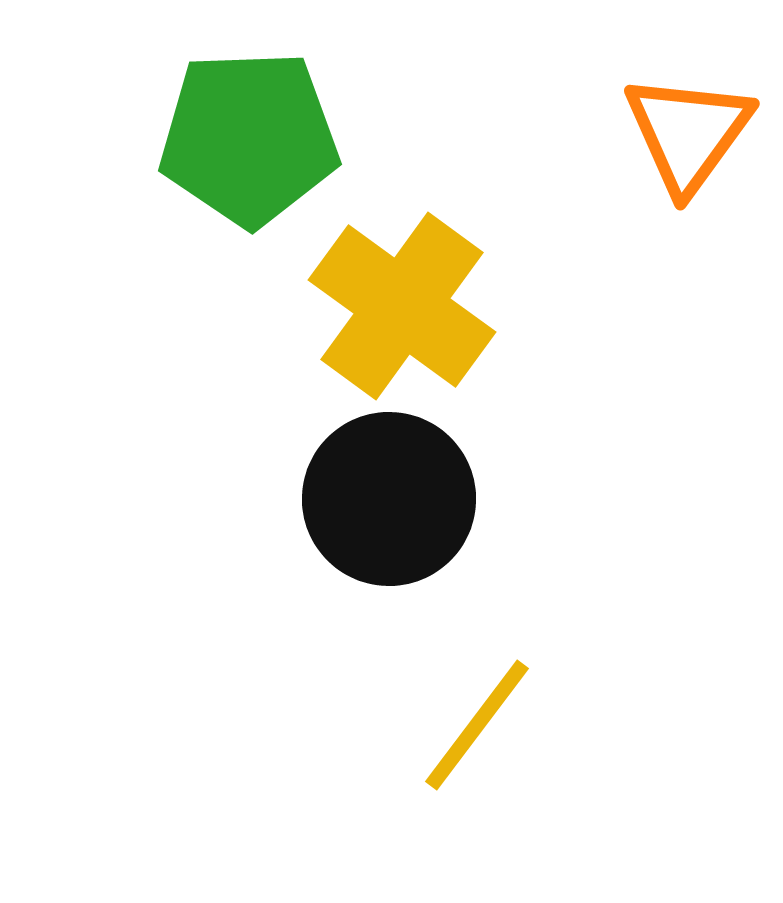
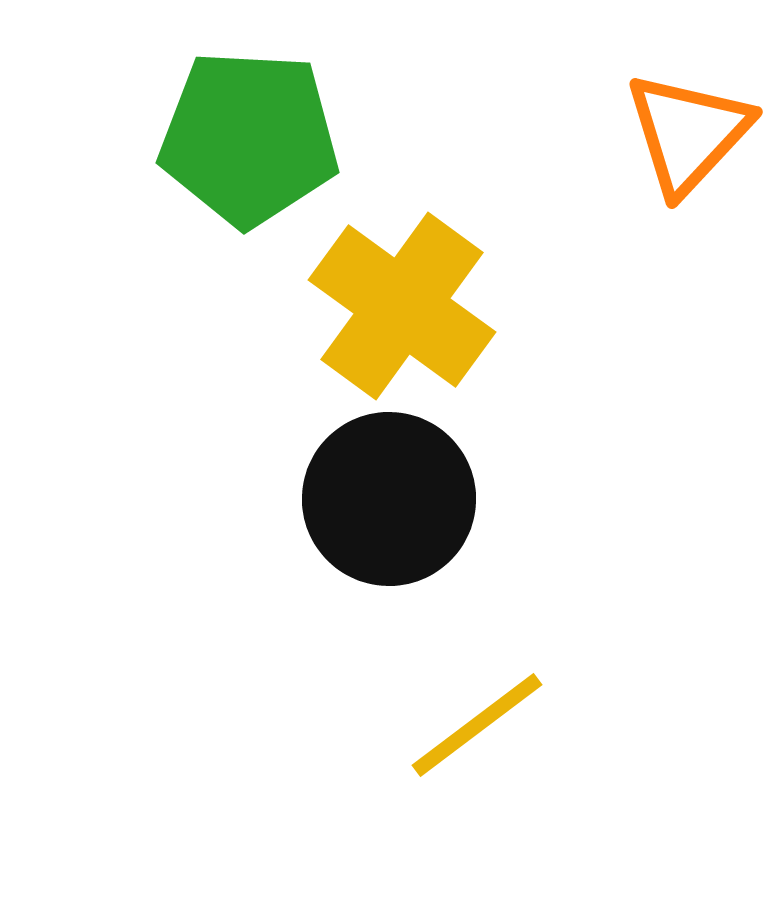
orange triangle: rotated 7 degrees clockwise
green pentagon: rotated 5 degrees clockwise
yellow line: rotated 16 degrees clockwise
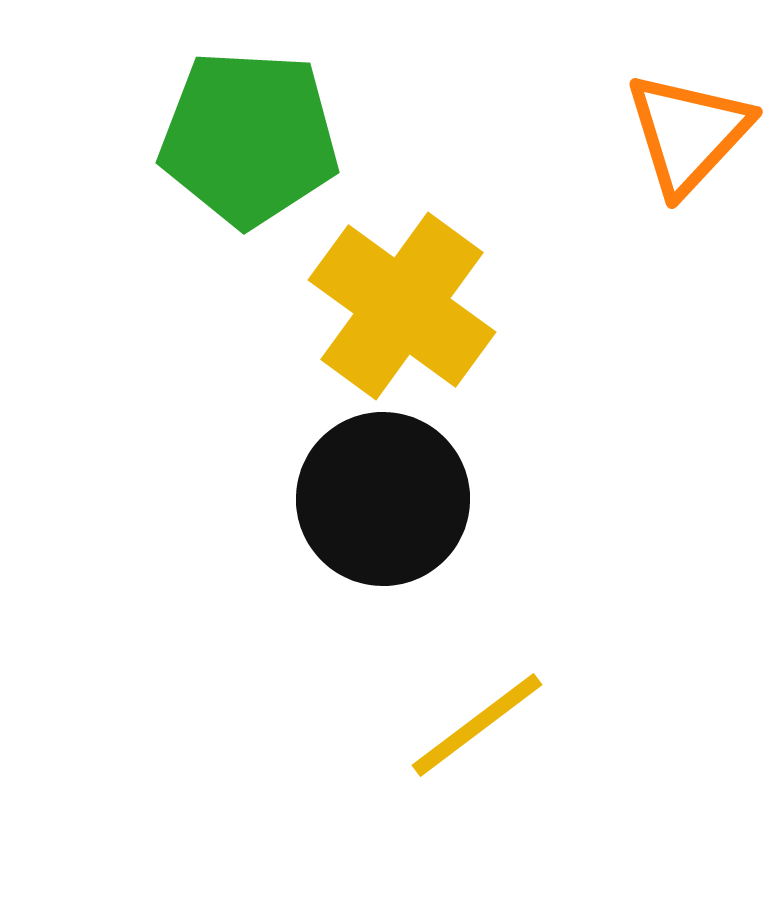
black circle: moved 6 px left
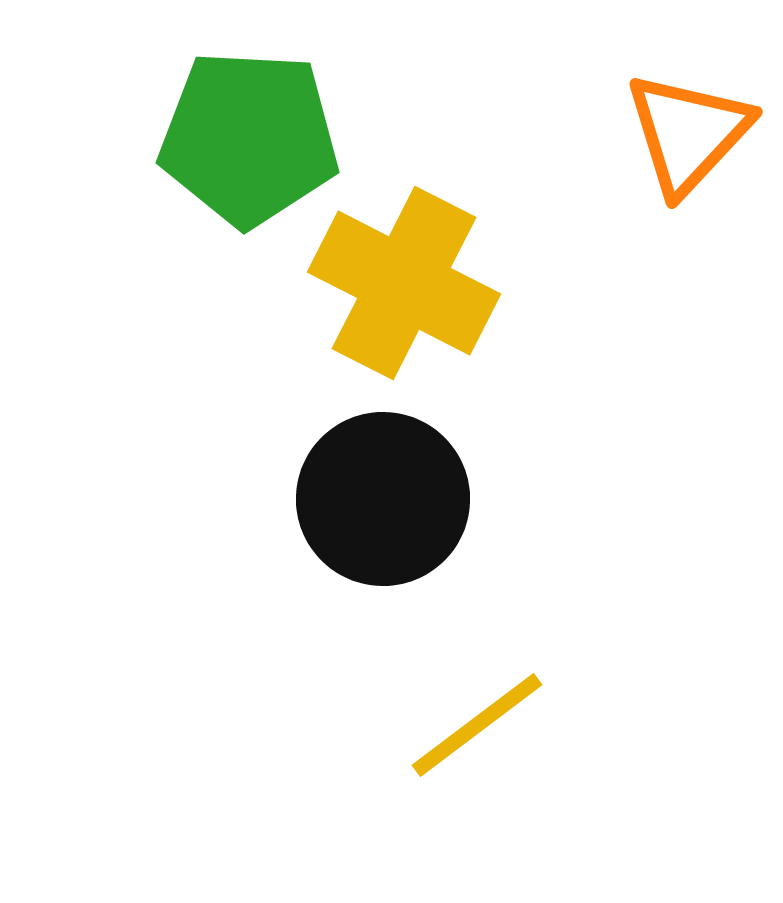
yellow cross: moved 2 px right, 23 px up; rotated 9 degrees counterclockwise
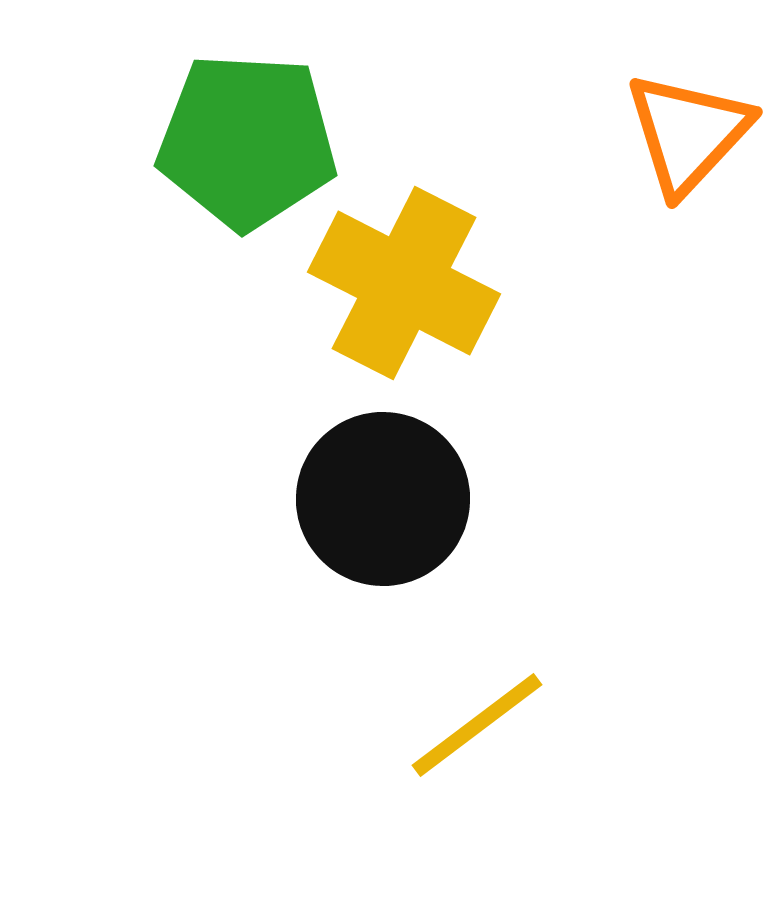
green pentagon: moved 2 px left, 3 px down
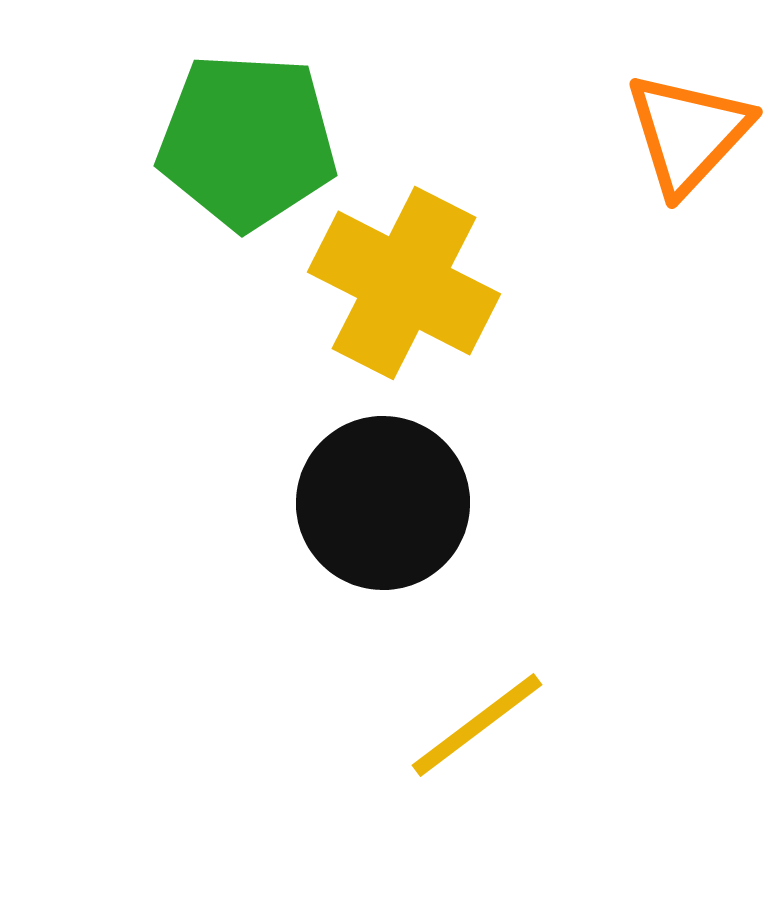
black circle: moved 4 px down
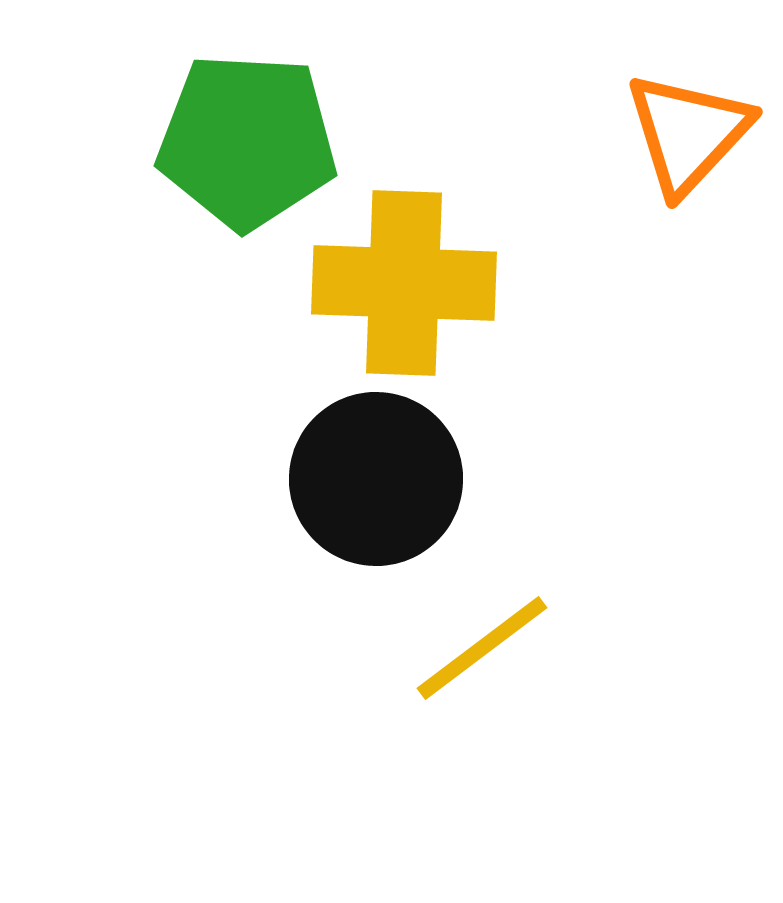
yellow cross: rotated 25 degrees counterclockwise
black circle: moved 7 px left, 24 px up
yellow line: moved 5 px right, 77 px up
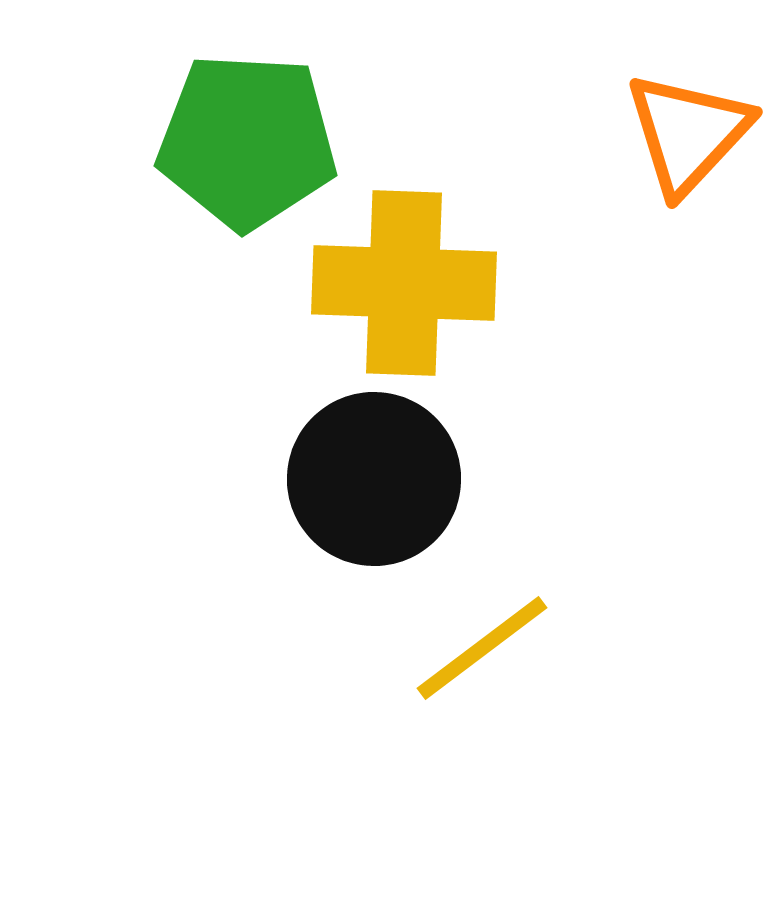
black circle: moved 2 px left
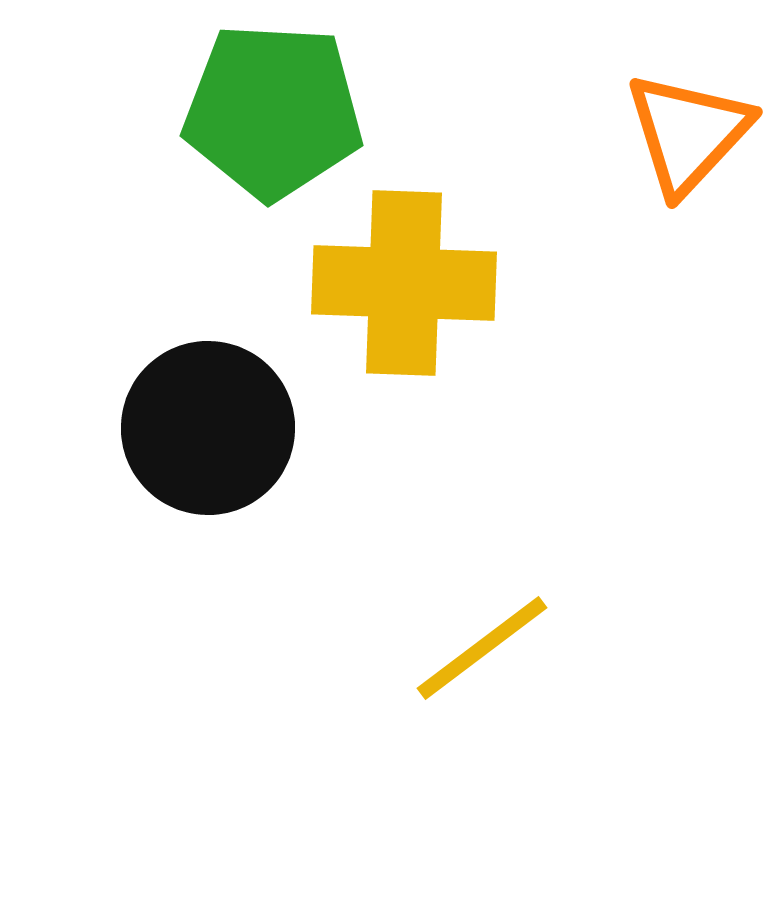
green pentagon: moved 26 px right, 30 px up
black circle: moved 166 px left, 51 px up
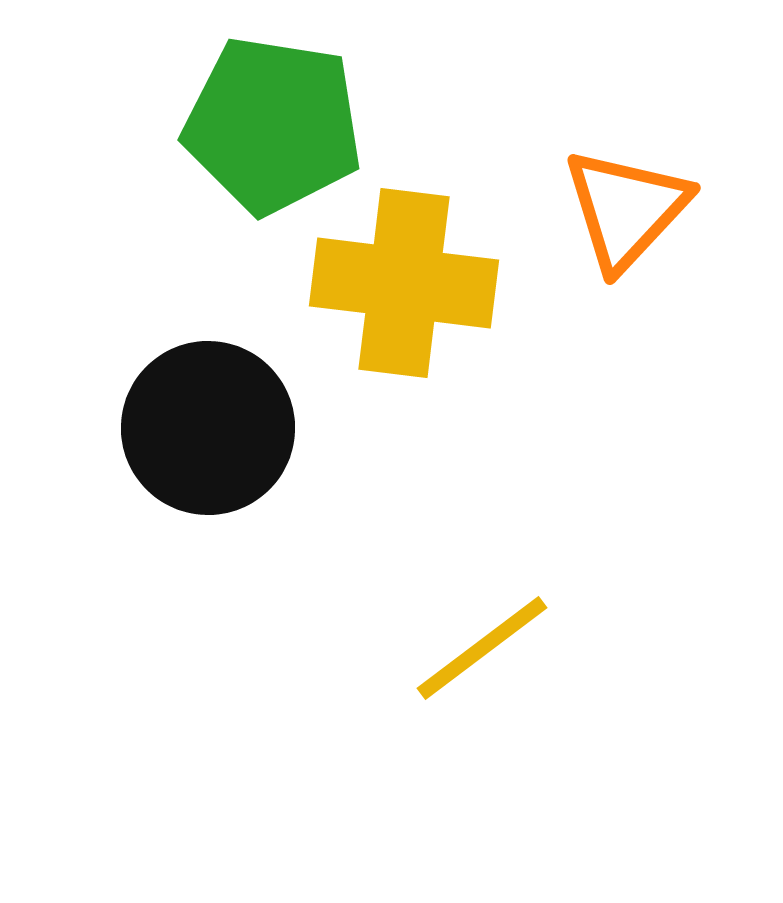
green pentagon: moved 14 px down; rotated 6 degrees clockwise
orange triangle: moved 62 px left, 76 px down
yellow cross: rotated 5 degrees clockwise
